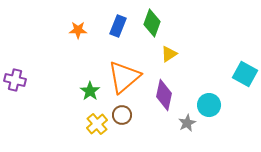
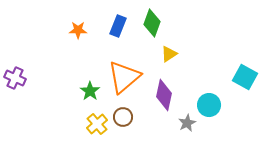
cyan square: moved 3 px down
purple cross: moved 2 px up; rotated 10 degrees clockwise
brown circle: moved 1 px right, 2 px down
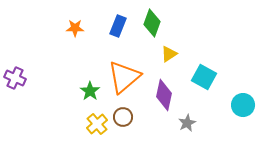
orange star: moved 3 px left, 2 px up
cyan square: moved 41 px left
cyan circle: moved 34 px right
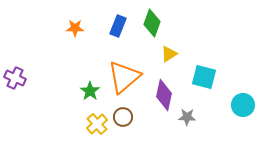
cyan square: rotated 15 degrees counterclockwise
gray star: moved 6 px up; rotated 30 degrees clockwise
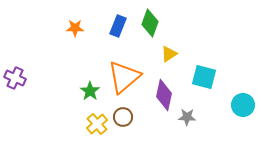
green diamond: moved 2 px left
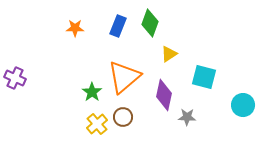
green star: moved 2 px right, 1 px down
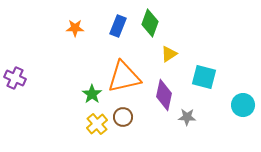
orange triangle: rotated 27 degrees clockwise
green star: moved 2 px down
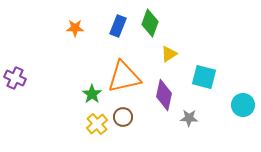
gray star: moved 2 px right, 1 px down
